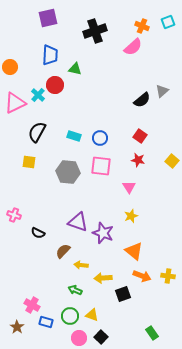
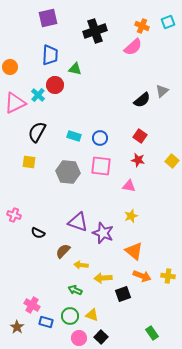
pink triangle at (129, 187): moved 1 px up; rotated 48 degrees counterclockwise
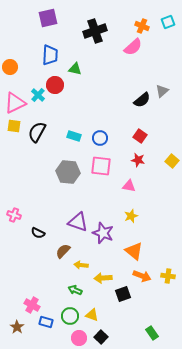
yellow square at (29, 162): moved 15 px left, 36 px up
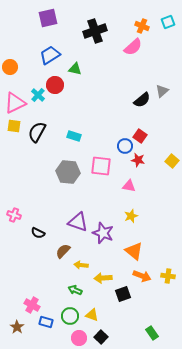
blue trapezoid at (50, 55): rotated 125 degrees counterclockwise
blue circle at (100, 138): moved 25 px right, 8 px down
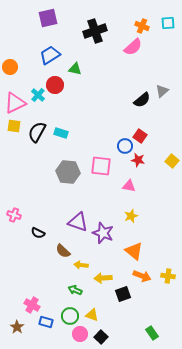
cyan square at (168, 22): moved 1 px down; rotated 16 degrees clockwise
cyan rectangle at (74, 136): moved 13 px left, 3 px up
brown semicircle at (63, 251): rotated 91 degrees counterclockwise
pink circle at (79, 338): moved 1 px right, 4 px up
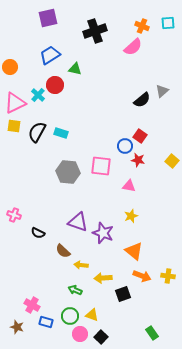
brown star at (17, 327): rotated 16 degrees counterclockwise
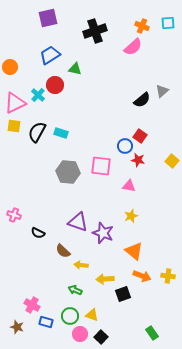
yellow arrow at (103, 278): moved 2 px right, 1 px down
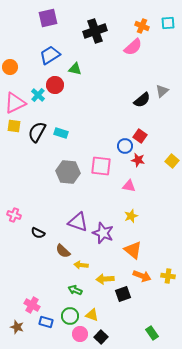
orange triangle at (134, 251): moved 1 px left, 1 px up
